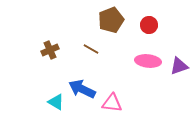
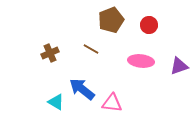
brown cross: moved 3 px down
pink ellipse: moved 7 px left
blue arrow: rotated 12 degrees clockwise
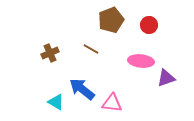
purple triangle: moved 13 px left, 12 px down
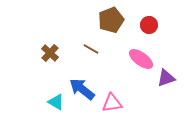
brown cross: rotated 24 degrees counterclockwise
pink ellipse: moved 2 px up; rotated 30 degrees clockwise
pink triangle: rotated 15 degrees counterclockwise
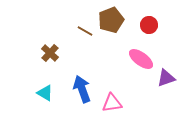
brown line: moved 6 px left, 18 px up
blue arrow: rotated 32 degrees clockwise
cyan triangle: moved 11 px left, 9 px up
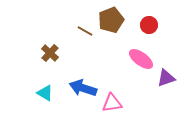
blue arrow: moved 1 px right, 1 px up; rotated 52 degrees counterclockwise
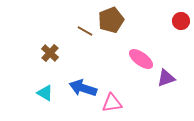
red circle: moved 32 px right, 4 px up
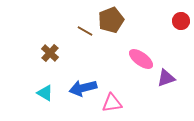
blue arrow: rotated 32 degrees counterclockwise
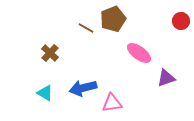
brown pentagon: moved 2 px right, 1 px up
brown line: moved 1 px right, 3 px up
pink ellipse: moved 2 px left, 6 px up
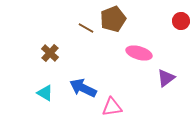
pink ellipse: rotated 20 degrees counterclockwise
purple triangle: rotated 18 degrees counterclockwise
blue arrow: rotated 40 degrees clockwise
pink triangle: moved 4 px down
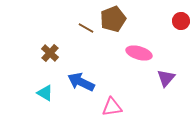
purple triangle: rotated 12 degrees counterclockwise
blue arrow: moved 2 px left, 6 px up
